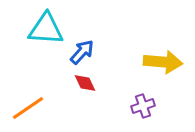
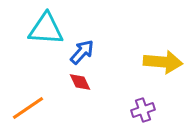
red diamond: moved 5 px left, 1 px up
purple cross: moved 4 px down
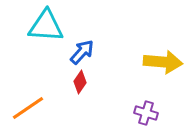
cyan triangle: moved 3 px up
red diamond: rotated 60 degrees clockwise
purple cross: moved 3 px right, 3 px down; rotated 35 degrees clockwise
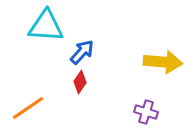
purple cross: moved 1 px up
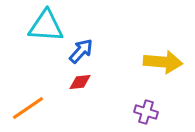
blue arrow: moved 1 px left, 1 px up
red diamond: rotated 50 degrees clockwise
